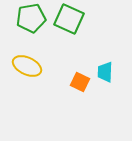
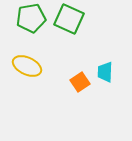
orange square: rotated 30 degrees clockwise
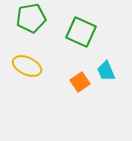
green square: moved 12 px right, 13 px down
cyan trapezoid: moved 1 px right, 1 px up; rotated 25 degrees counterclockwise
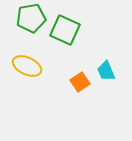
green square: moved 16 px left, 2 px up
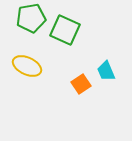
orange square: moved 1 px right, 2 px down
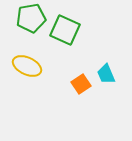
cyan trapezoid: moved 3 px down
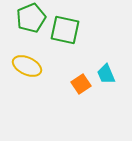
green pentagon: rotated 12 degrees counterclockwise
green square: rotated 12 degrees counterclockwise
